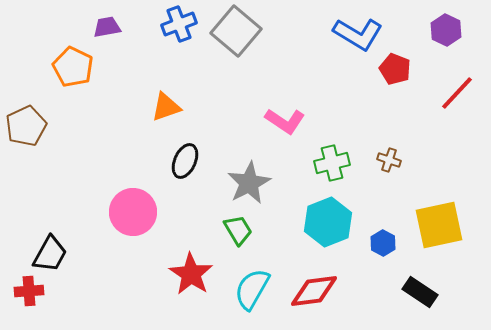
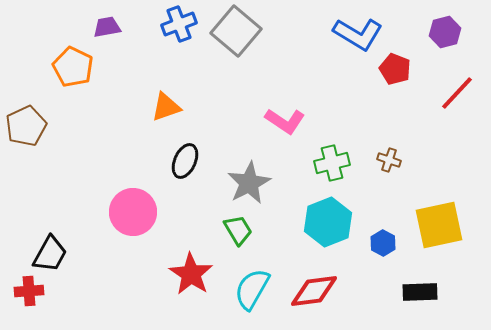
purple hexagon: moved 1 px left, 2 px down; rotated 20 degrees clockwise
black rectangle: rotated 36 degrees counterclockwise
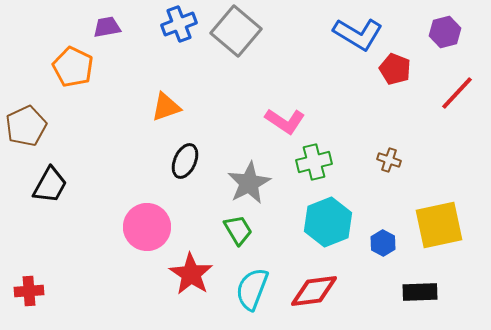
green cross: moved 18 px left, 1 px up
pink circle: moved 14 px right, 15 px down
black trapezoid: moved 69 px up
cyan semicircle: rotated 9 degrees counterclockwise
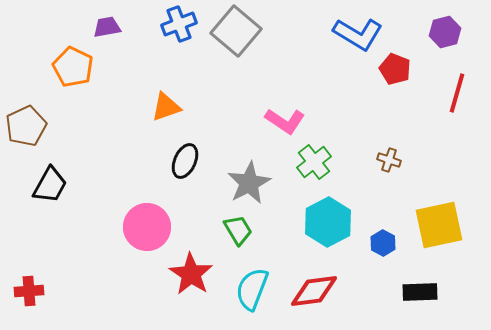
red line: rotated 27 degrees counterclockwise
green cross: rotated 24 degrees counterclockwise
cyan hexagon: rotated 6 degrees counterclockwise
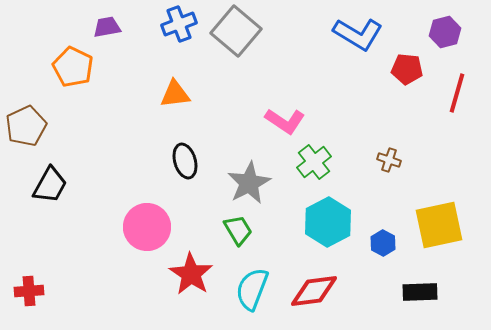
red pentagon: moved 12 px right; rotated 16 degrees counterclockwise
orange triangle: moved 9 px right, 13 px up; rotated 12 degrees clockwise
black ellipse: rotated 40 degrees counterclockwise
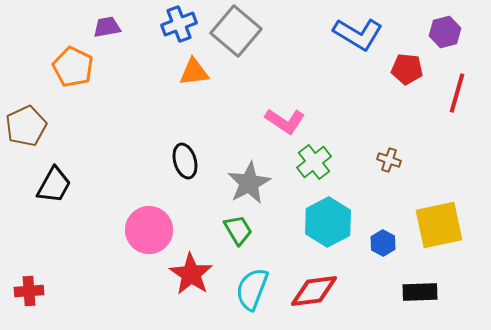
orange triangle: moved 19 px right, 22 px up
black trapezoid: moved 4 px right
pink circle: moved 2 px right, 3 px down
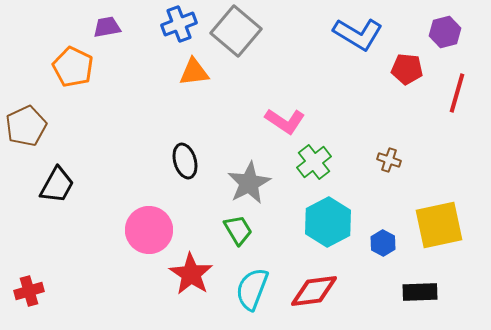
black trapezoid: moved 3 px right
red cross: rotated 12 degrees counterclockwise
